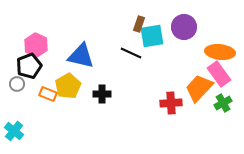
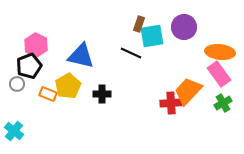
orange trapezoid: moved 11 px left, 3 px down
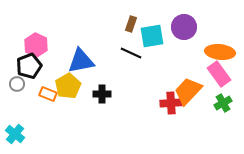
brown rectangle: moved 8 px left
blue triangle: moved 5 px down; rotated 24 degrees counterclockwise
cyan cross: moved 1 px right, 3 px down
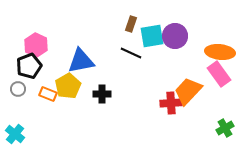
purple circle: moved 9 px left, 9 px down
gray circle: moved 1 px right, 5 px down
green cross: moved 2 px right, 25 px down
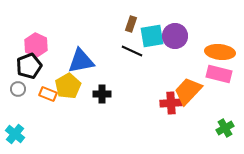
black line: moved 1 px right, 2 px up
pink rectangle: rotated 40 degrees counterclockwise
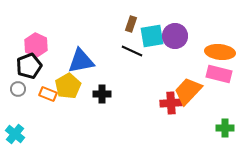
green cross: rotated 30 degrees clockwise
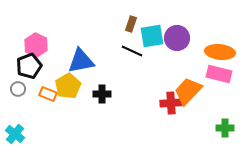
purple circle: moved 2 px right, 2 px down
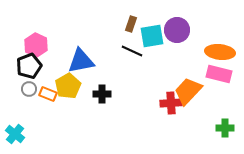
purple circle: moved 8 px up
gray circle: moved 11 px right
